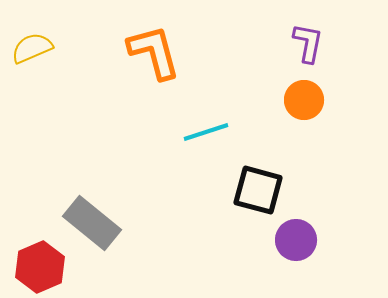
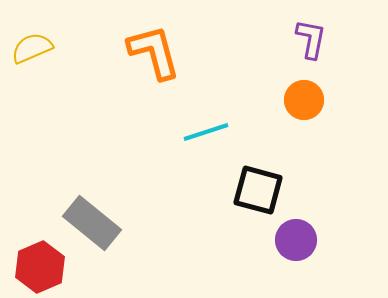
purple L-shape: moved 3 px right, 4 px up
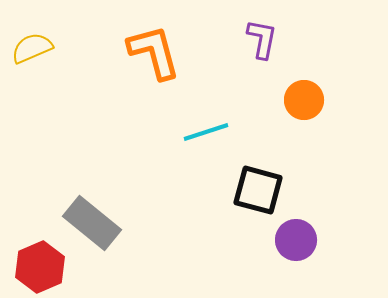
purple L-shape: moved 49 px left
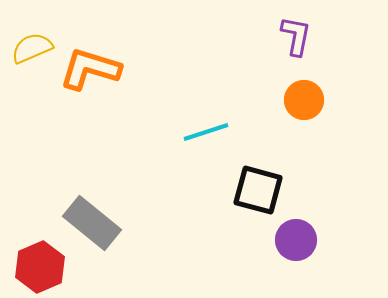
purple L-shape: moved 34 px right, 3 px up
orange L-shape: moved 64 px left, 17 px down; rotated 58 degrees counterclockwise
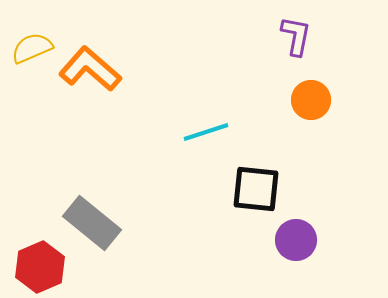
orange L-shape: rotated 24 degrees clockwise
orange circle: moved 7 px right
black square: moved 2 px left, 1 px up; rotated 9 degrees counterclockwise
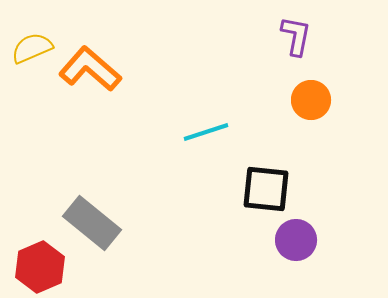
black square: moved 10 px right
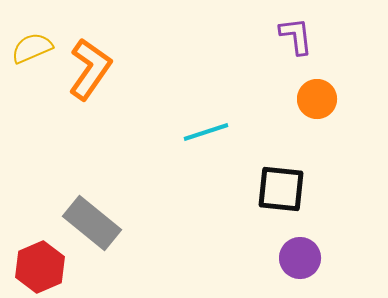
purple L-shape: rotated 18 degrees counterclockwise
orange L-shape: rotated 84 degrees clockwise
orange circle: moved 6 px right, 1 px up
black square: moved 15 px right
purple circle: moved 4 px right, 18 px down
